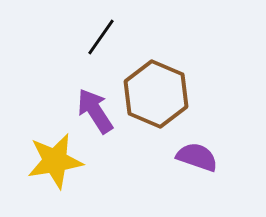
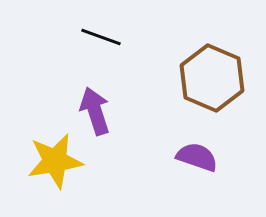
black line: rotated 75 degrees clockwise
brown hexagon: moved 56 px right, 16 px up
purple arrow: rotated 15 degrees clockwise
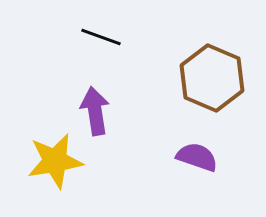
purple arrow: rotated 9 degrees clockwise
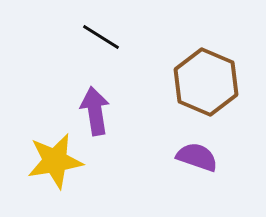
black line: rotated 12 degrees clockwise
brown hexagon: moved 6 px left, 4 px down
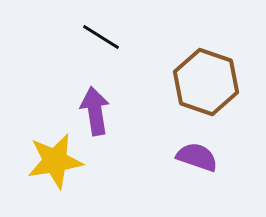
brown hexagon: rotated 4 degrees counterclockwise
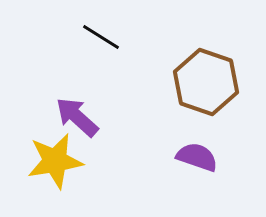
purple arrow: moved 18 px left, 6 px down; rotated 39 degrees counterclockwise
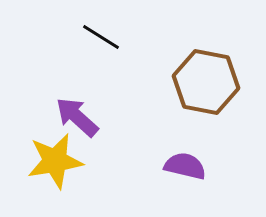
brown hexagon: rotated 8 degrees counterclockwise
purple semicircle: moved 12 px left, 9 px down; rotated 6 degrees counterclockwise
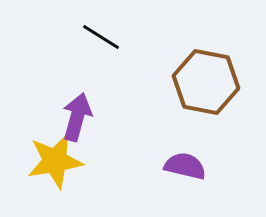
purple arrow: rotated 63 degrees clockwise
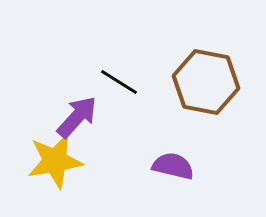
black line: moved 18 px right, 45 px down
purple arrow: rotated 27 degrees clockwise
purple semicircle: moved 12 px left
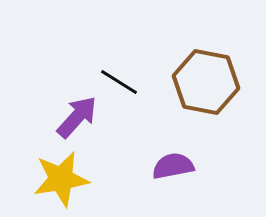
yellow star: moved 6 px right, 18 px down
purple semicircle: rotated 24 degrees counterclockwise
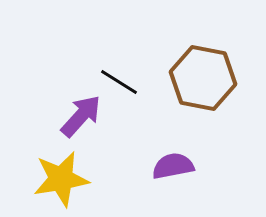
brown hexagon: moved 3 px left, 4 px up
purple arrow: moved 4 px right, 1 px up
